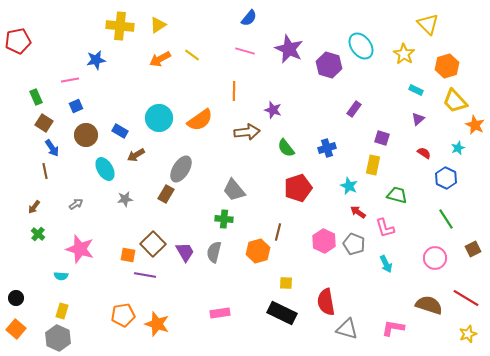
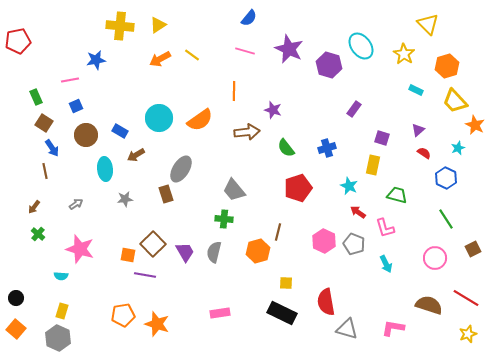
purple triangle at (418, 119): moved 11 px down
cyan ellipse at (105, 169): rotated 25 degrees clockwise
brown rectangle at (166, 194): rotated 48 degrees counterclockwise
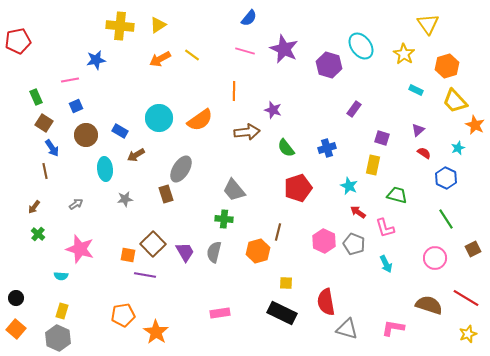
yellow triangle at (428, 24): rotated 10 degrees clockwise
purple star at (289, 49): moved 5 px left
orange star at (157, 324): moved 1 px left, 8 px down; rotated 15 degrees clockwise
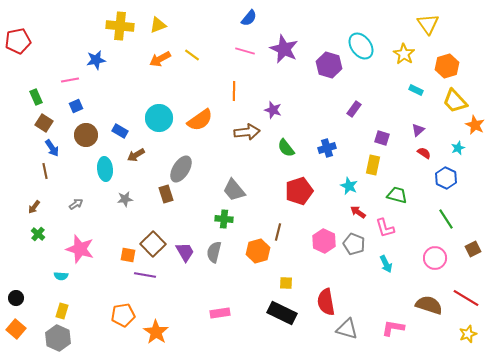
yellow triangle at (158, 25): rotated 12 degrees clockwise
red pentagon at (298, 188): moved 1 px right, 3 px down
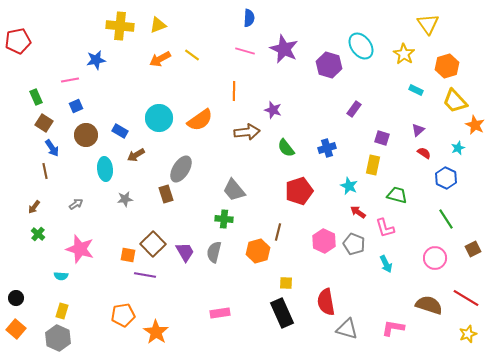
blue semicircle at (249, 18): rotated 36 degrees counterclockwise
black rectangle at (282, 313): rotated 40 degrees clockwise
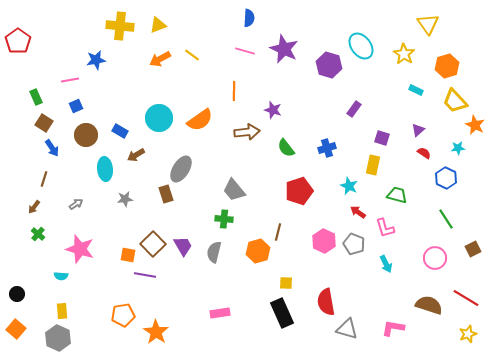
red pentagon at (18, 41): rotated 25 degrees counterclockwise
cyan star at (458, 148): rotated 16 degrees clockwise
brown line at (45, 171): moved 1 px left, 8 px down; rotated 28 degrees clockwise
purple trapezoid at (185, 252): moved 2 px left, 6 px up
black circle at (16, 298): moved 1 px right, 4 px up
yellow rectangle at (62, 311): rotated 21 degrees counterclockwise
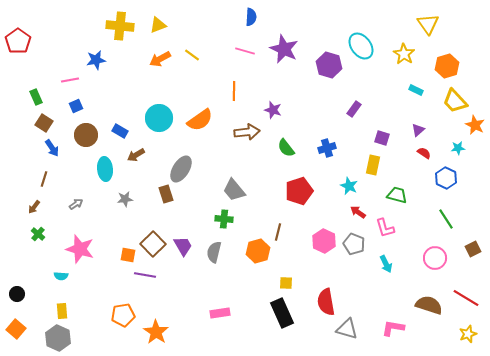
blue semicircle at (249, 18): moved 2 px right, 1 px up
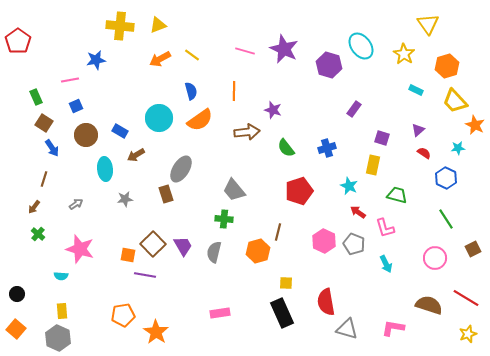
blue semicircle at (251, 17): moved 60 px left, 74 px down; rotated 18 degrees counterclockwise
